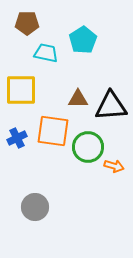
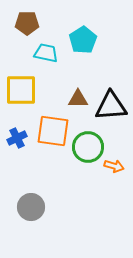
gray circle: moved 4 px left
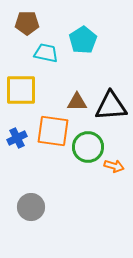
brown triangle: moved 1 px left, 3 px down
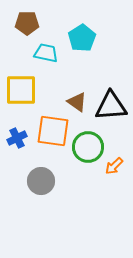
cyan pentagon: moved 1 px left, 2 px up
brown triangle: rotated 35 degrees clockwise
orange arrow: rotated 120 degrees clockwise
gray circle: moved 10 px right, 26 px up
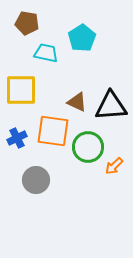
brown pentagon: rotated 10 degrees clockwise
brown triangle: rotated 10 degrees counterclockwise
gray circle: moved 5 px left, 1 px up
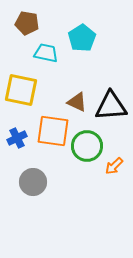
yellow square: rotated 12 degrees clockwise
green circle: moved 1 px left, 1 px up
gray circle: moved 3 px left, 2 px down
